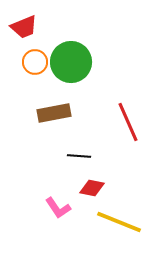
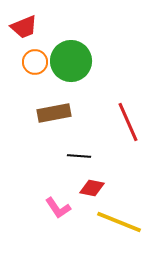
green circle: moved 1 px up
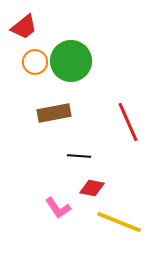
red trapezoid: rotated 16 degrees counterclockwise
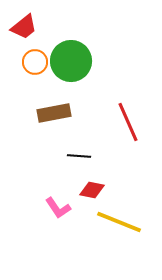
red diamond: moved 2 px down
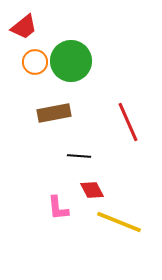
red diamond: rotated 50 degrees clockwise
pink L-shape: rotated 28 degrees clockwise
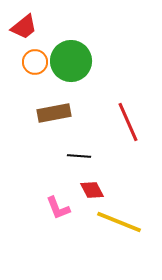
pink L-shape: rotated 16 degrees counterclockwise
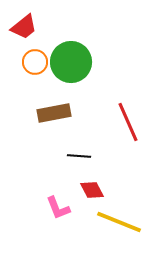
green circle: moved 1 px down
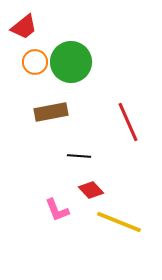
brown rectangle: moved 3 px left, 1 px up
red diamond: moved 1 px left; rotated 15 degrees counterclockwise
pink L-shape: moved 1 px left, 2 px down
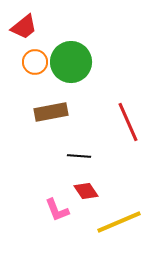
red diamond: moved 5 px left, 1 px down; rotated 10 degrees clockwise
yellow line: rotated 45 degrees counterclockwise
